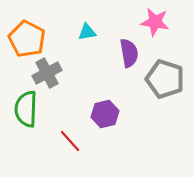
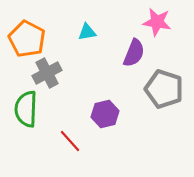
pink star: moved 2 px right
purple semicircle: moved 5 px right; rotated 32 degrees clockwise
gray pentagon: moved 1 px left, 10 px down
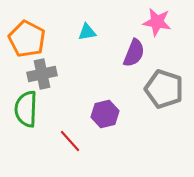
gray cross: moved 5 px left, 1 px down; rotated 16 degrees clockwise
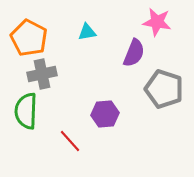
orange pentagon: moved 2 px right, 1 px up
green semicircle: moved 2 px down
purple hexagon: rotated 8 degrees clockwise
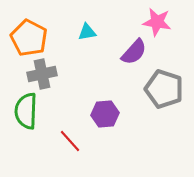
purple semicircle: moved 1 px up; rotated 20 degrees clockwise
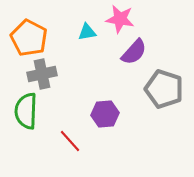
pink star: moved 37 px left, 3 px up
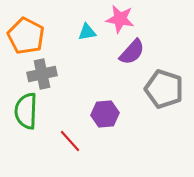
orange pentagon: moved 3 px left, 2 px up
purple semicircle: moved 2 px left
